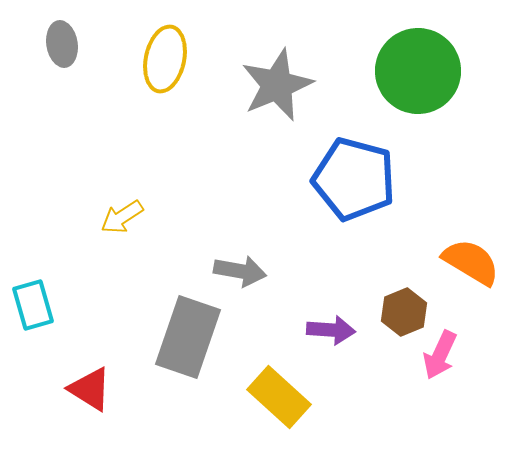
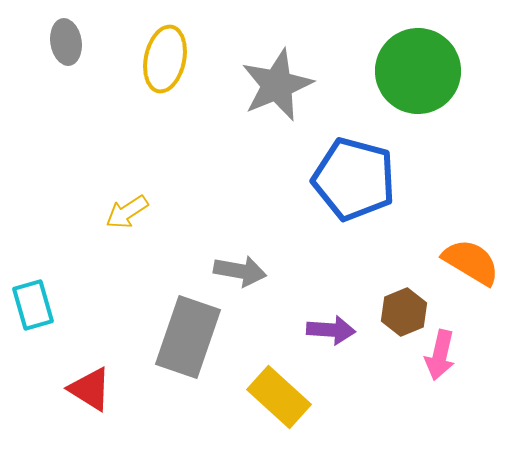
gray ellipse: moved 4 px right, 2 px up
yellow arrow: moved 5 px right, 5 px up
pink arrow: rotated 12 degrees counterclockwise
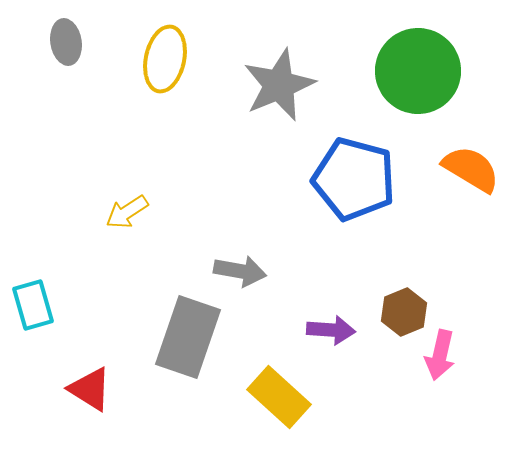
gray star: moved 2 px right
orange semicircle: moved 93 px up
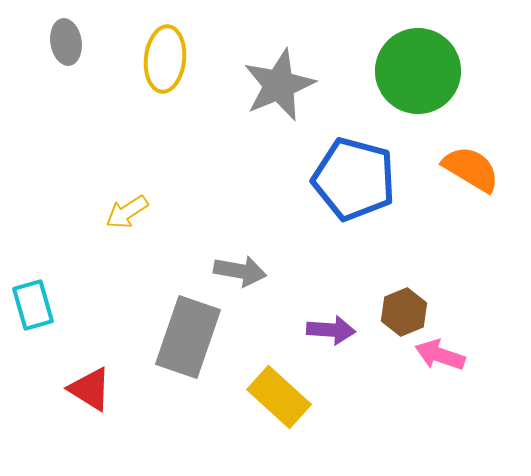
yellow ellipse: rotated 6 degrees counterclockwise
pink arrow: rotated 96 degrees clockwise
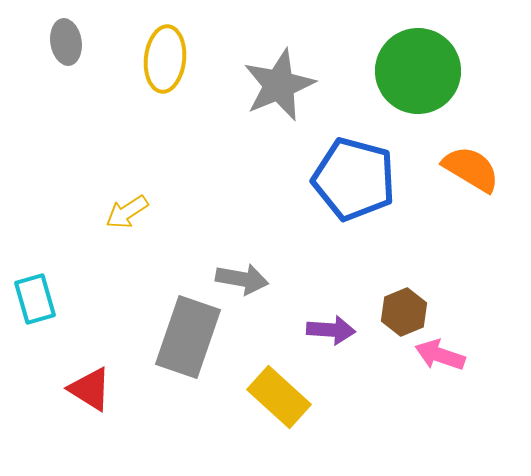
gray arrow: moved 2 px right, 8 px down
cyan rectangle: moved 2 px right, 6 px up
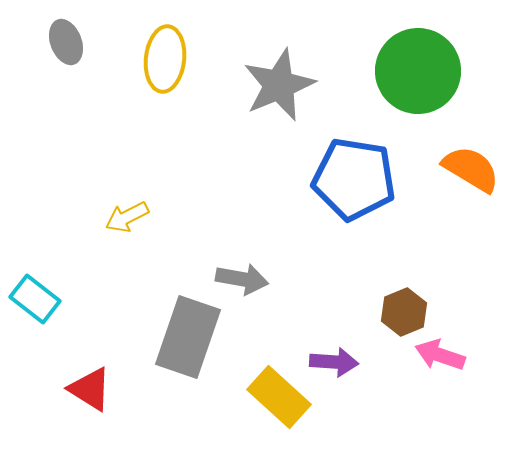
gray ellipse: rotated 12 degrees counterclockwise
blue pentagon: rotated 6 degrees counterclockwise
yellow arrow: moved 5 px down; rotated 6 degrees clockwise
cyan rectangle: rotated 36 degrees counterclockwise
purple arrow: moved 3 px right, 32 px down
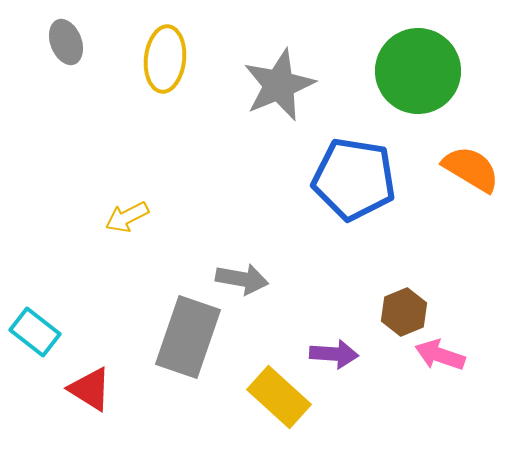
cyan rectangle: moved 33 px down
purple arrow: moved 8 px up
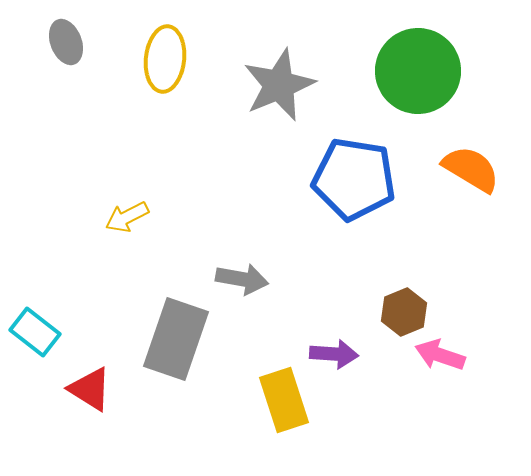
gray rectangle: moved 12 px left, 2 px down
yellow rectangle: moved 5 px right, 3 px down; rotated 30 degrees clockwise
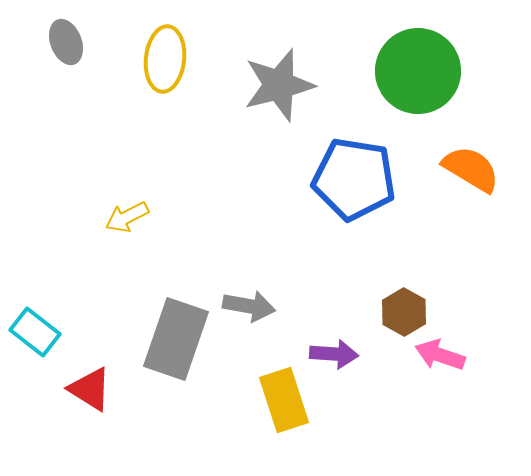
gray star: rotated 8 degrees clockwise
gray arrow: moved 7 px right, 27 px down
brown hexagon: rotated 9 degrees counterclockwise
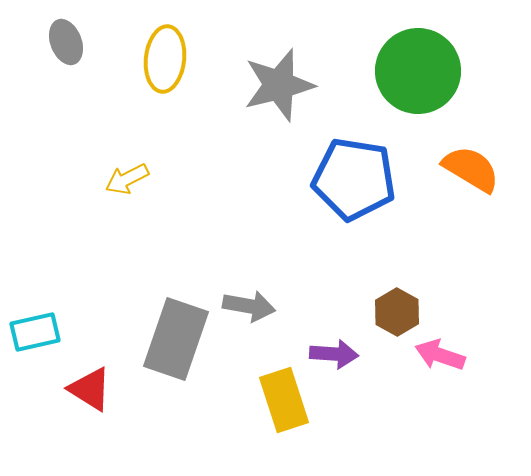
yellow arrow: moved 38 px up
brown hexagon: moved 7 px left
cyan rectangle: rotated 51 degrees counterclockwise
